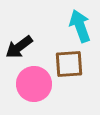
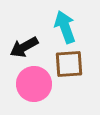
cyan arrow: moved 15 px left, 1 px down
black arrow: moved 5 px right; rotated 8 degrees clockwise
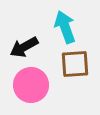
brown square: moved 6 px right
pink circle: moved 3 px left, 1 px down
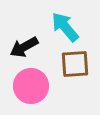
cyan arrow: rotated 20 degrees counterclockwise
pink circle: moved 1 px down
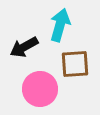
cyan arrow: moved 5 px left, 2 px up; rotated 56 degrees clockwise
pink circle: moved 9 px right, 3 px down
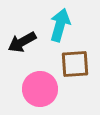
black arrow: moved 2 px left, 5 px up
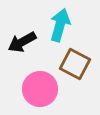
brown square: rotated 32 degrees clockwise
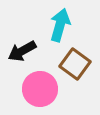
black arrow: moved 9 px down
brown square: rotated 8 degrees clockwise
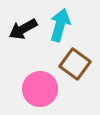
black arrow: moved 1 px right, 22 px up
